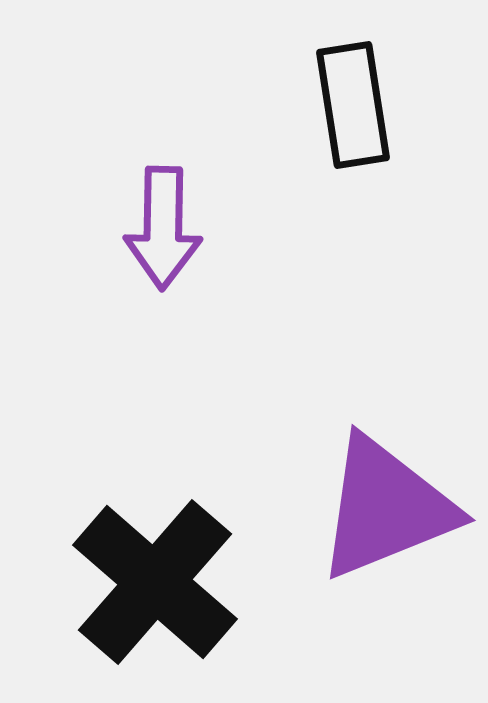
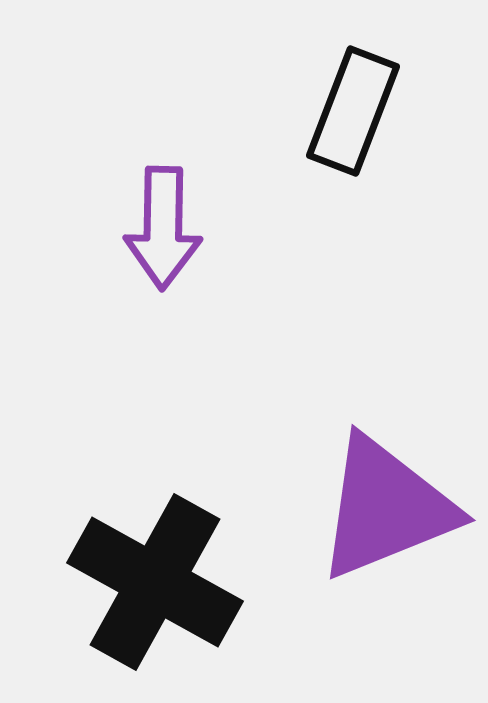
black rectangle: moved 6 px down; rotated 30 degrees clockwise
black cross: rotated 12 degrees counterclockwise
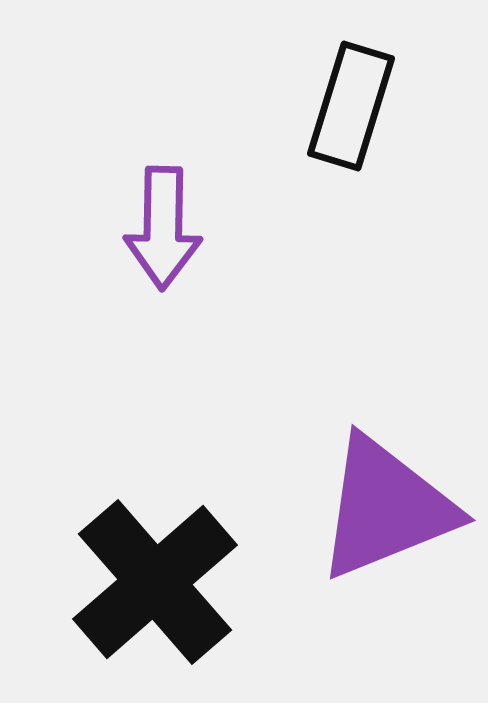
black rectangle: moved 2 px left, 5 px up; rotated 4 degrees counterclockwise
black cross: rotated 20 degrees clockwise
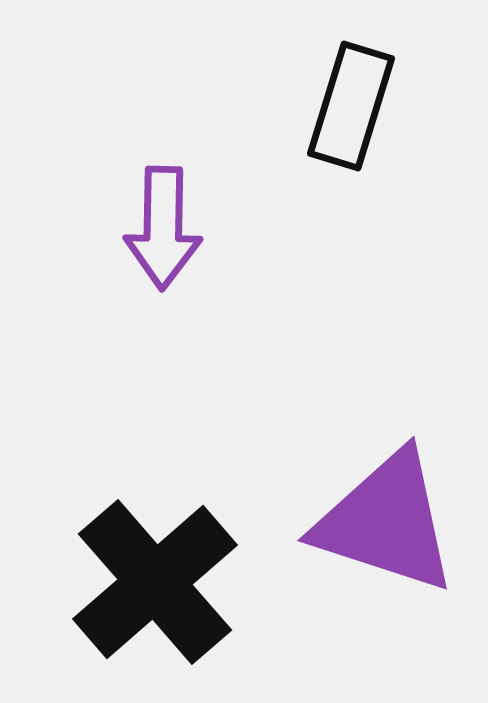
purple triangle: moved 14 px down; rotated 40 degrees clockwise
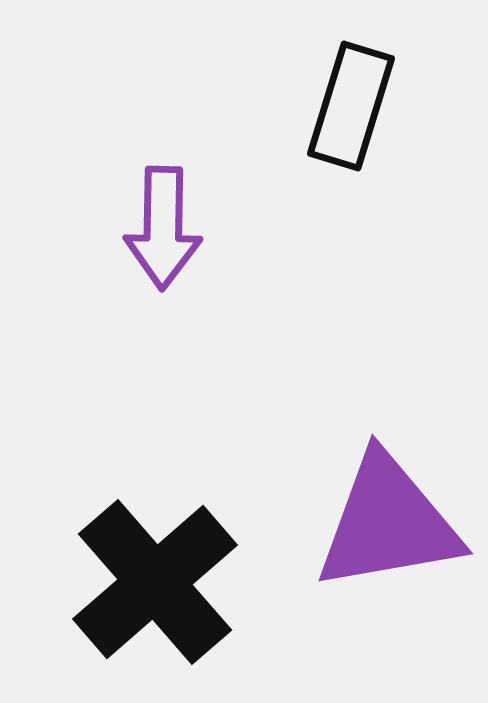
purple triangle: moved 2 px right, 1 px down; rotated 28 degrees counterclockwise
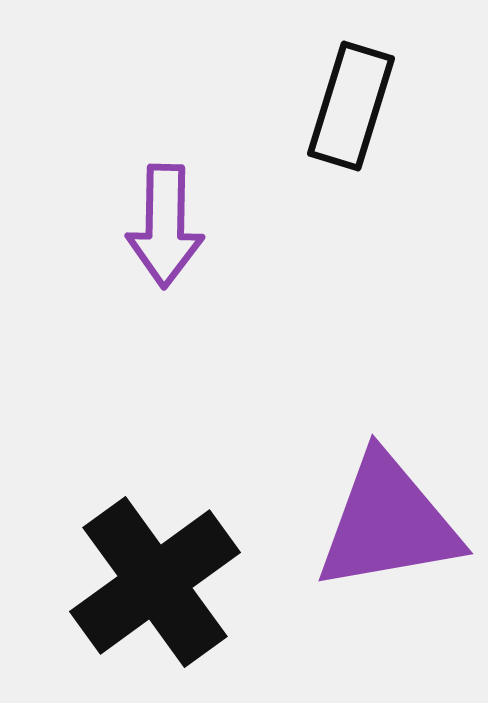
purple arrow: moved 2 px right, 2 px up
black cross: rotated 5 degrees clockwise
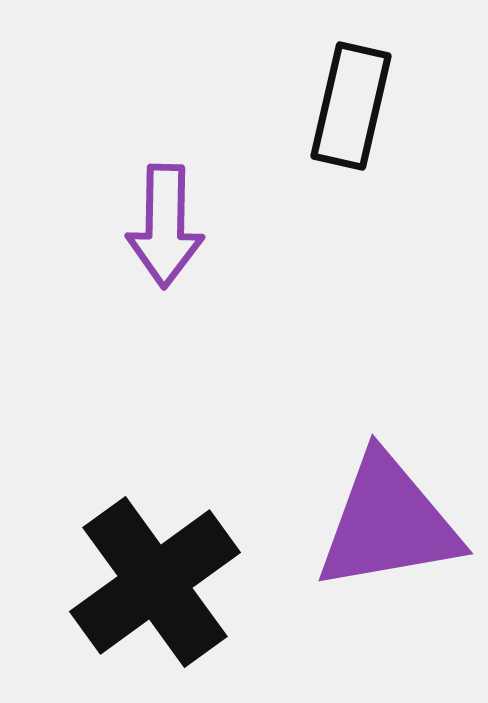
black rectangle: rotated 4 degrees counterclockwise
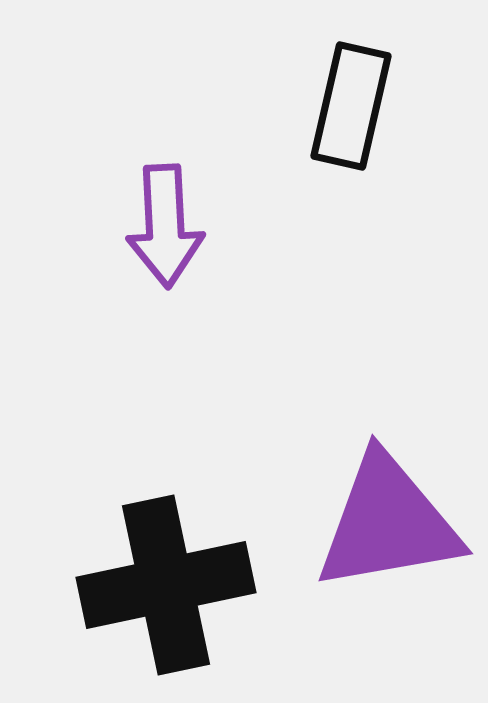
purple arrow: rotated 4 degrees counterclockwise
black cross: moved 11 px right, 3 px down; rotated 24 degrees clockwise
